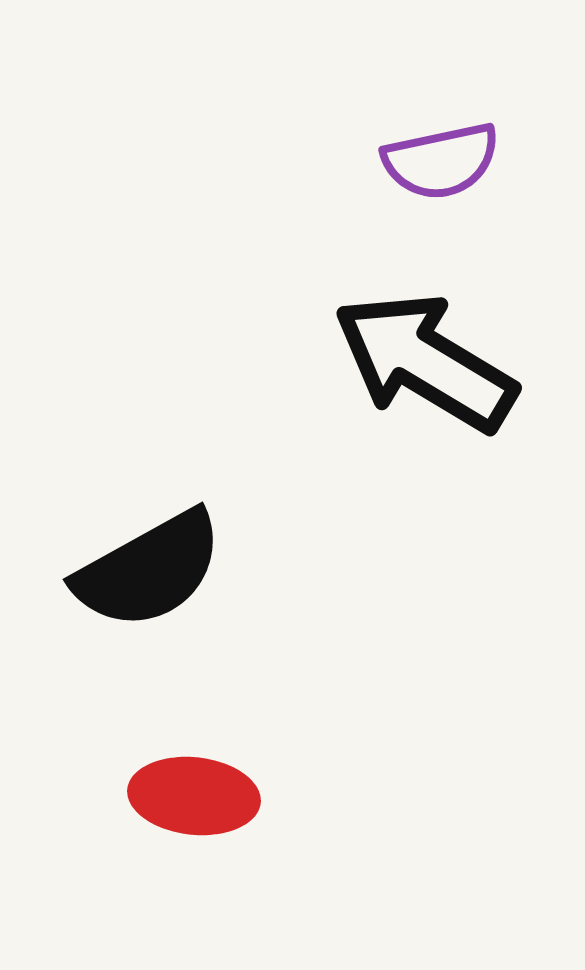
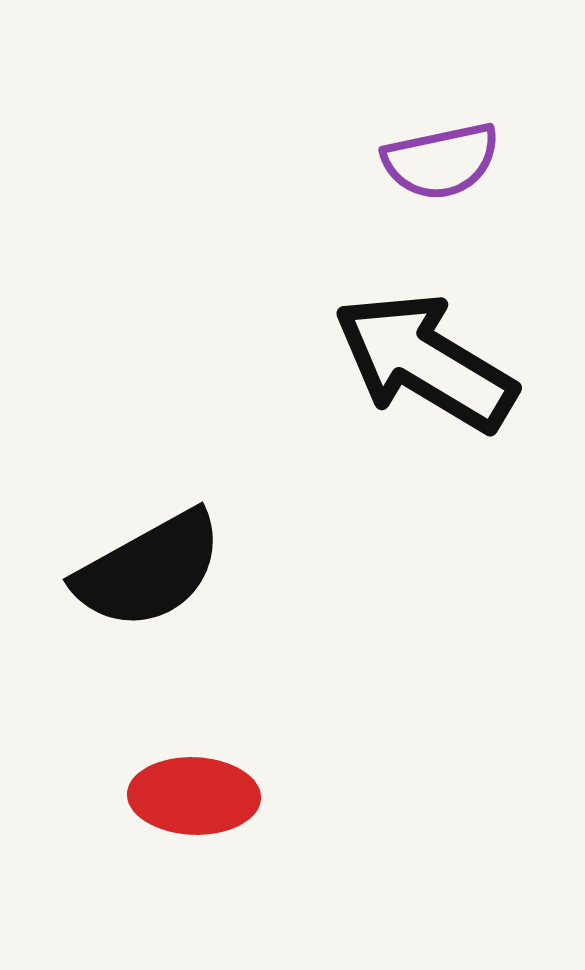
red ellipse: rotated 4 degrees counterclockwise
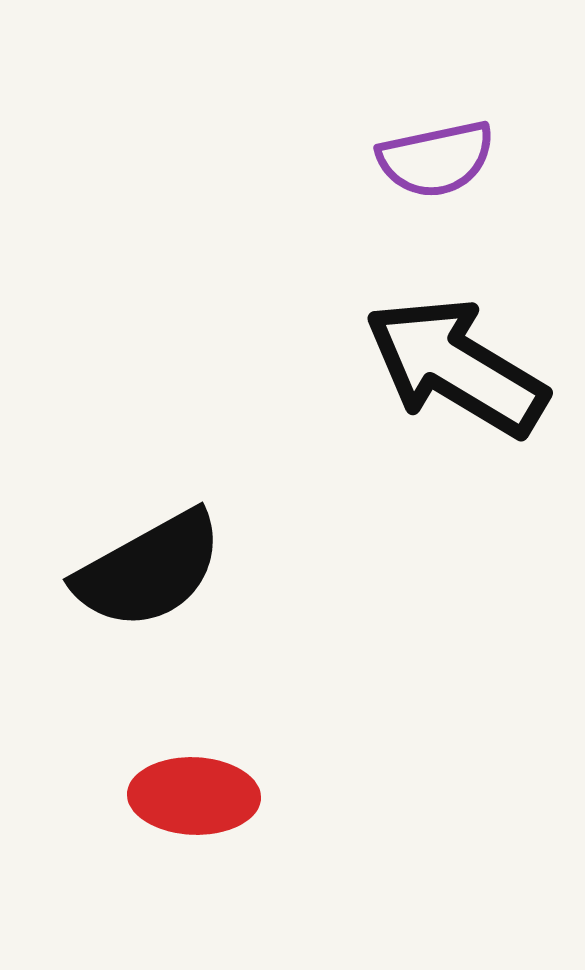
purple semicircle: moved 5 px left, 2 px up
black arrow: moved 31 px right, 5 px down
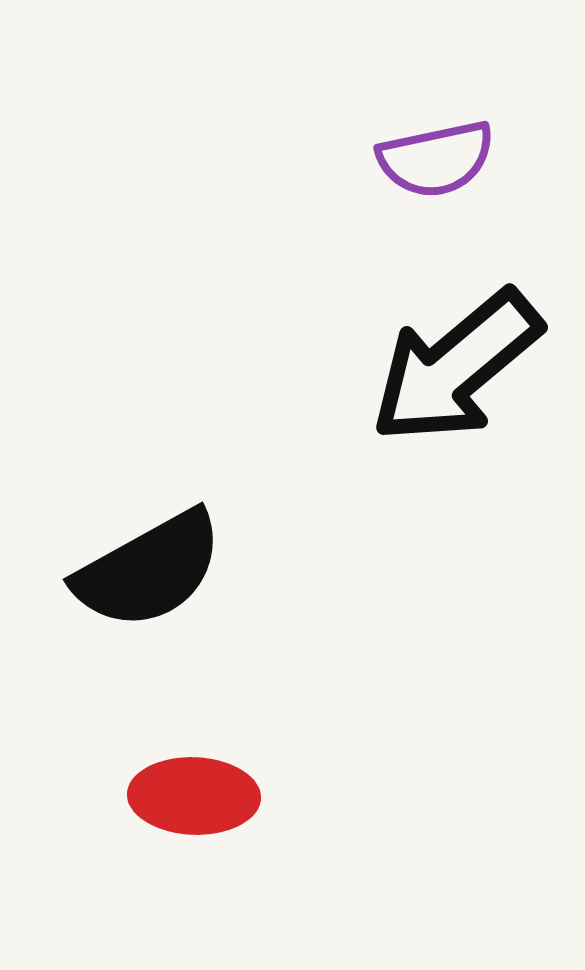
black arrow: rotated 71 degrees counterclockwise
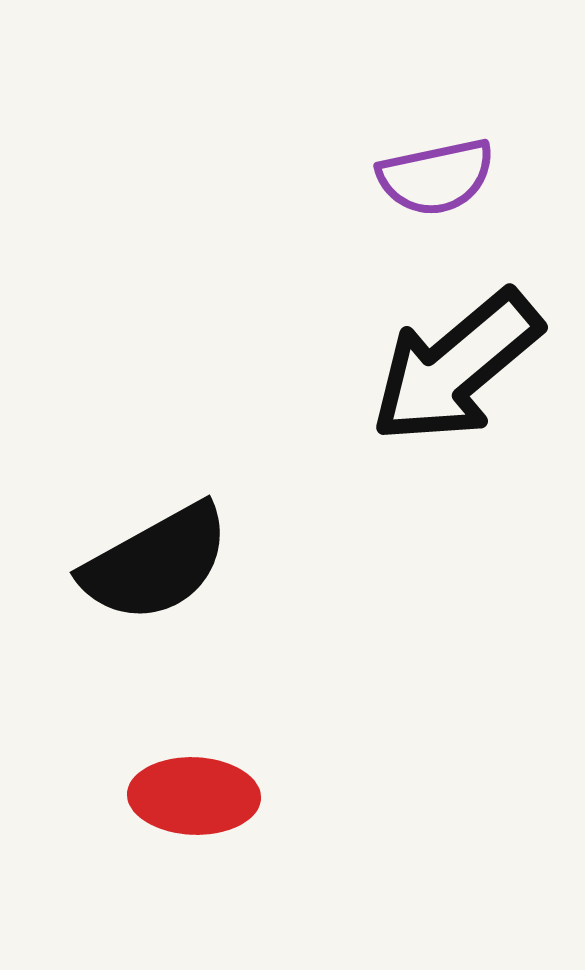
purple semicircle: moved 18 px down
black semicircle: moved 7 px right, 7 px up
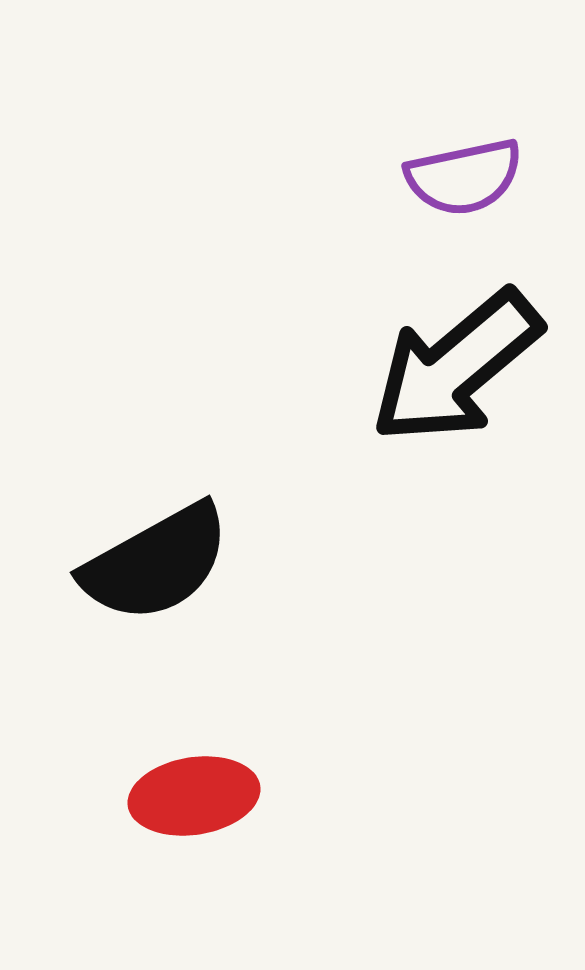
purple semicircle: moved 28 px right
red ellipse: rotated 11 degrees counterclockwise
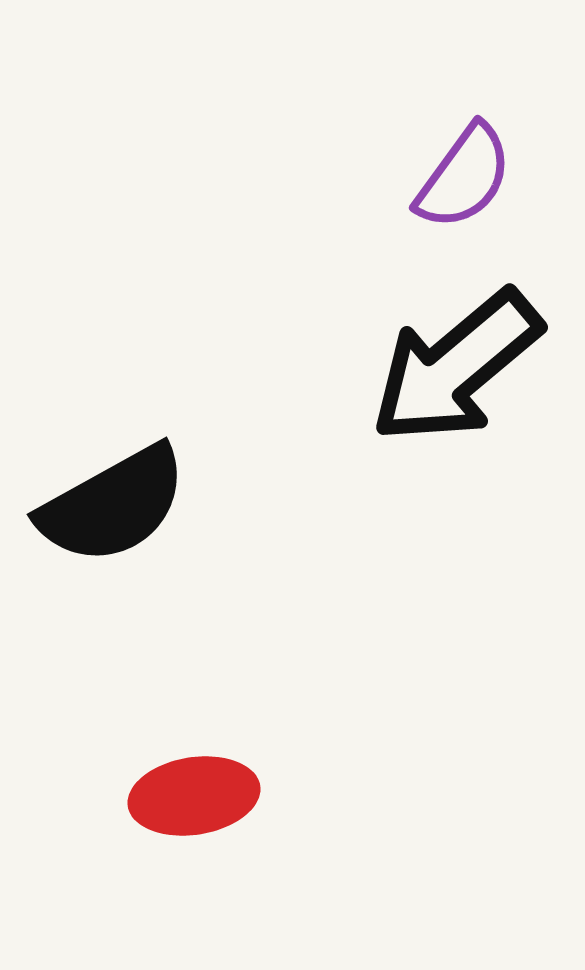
purple semicircle: rotated 42 degrees counterclockwise
black semicircle: moved 43 px left, 58 px up
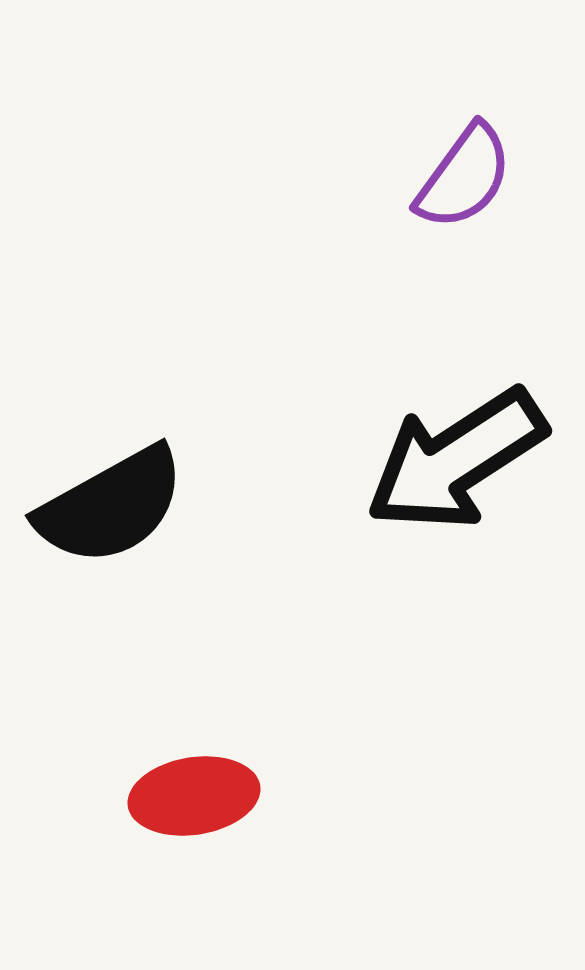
black arrow: moved 93 px down; rotated 7 degrees clockwise
black semicircle: moved 2 px left, 1 px down
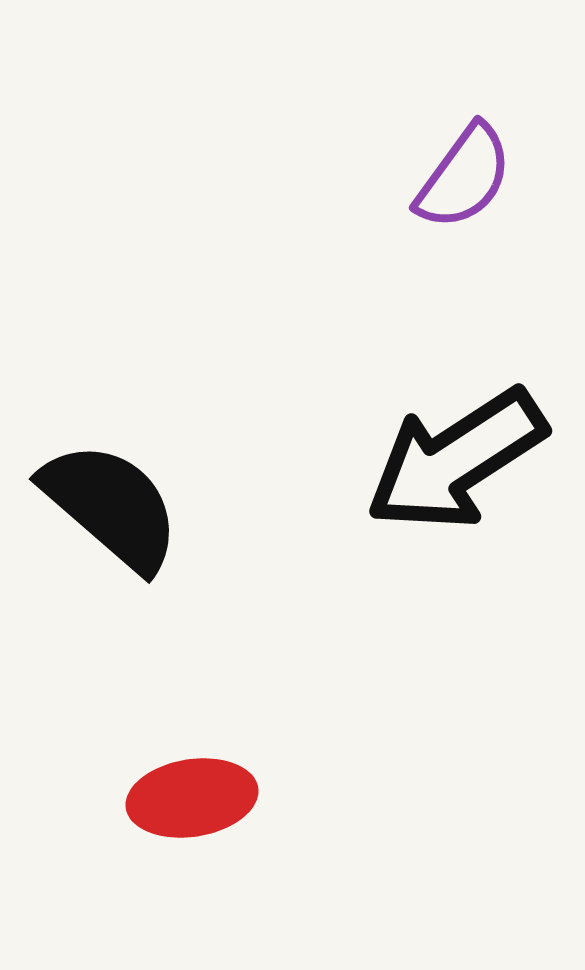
black semicircle: rotated 110 degrees counterclockwise
red ellipse: moved 2 px left, 2 px down
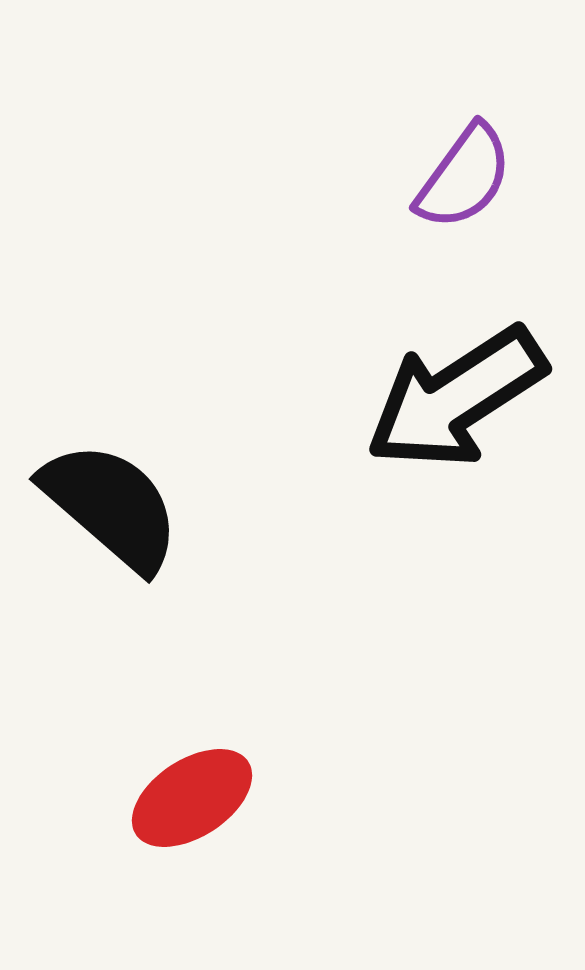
black arrow: moved 62 px up
red ellipse: rotated 24 degrees counterclockwise
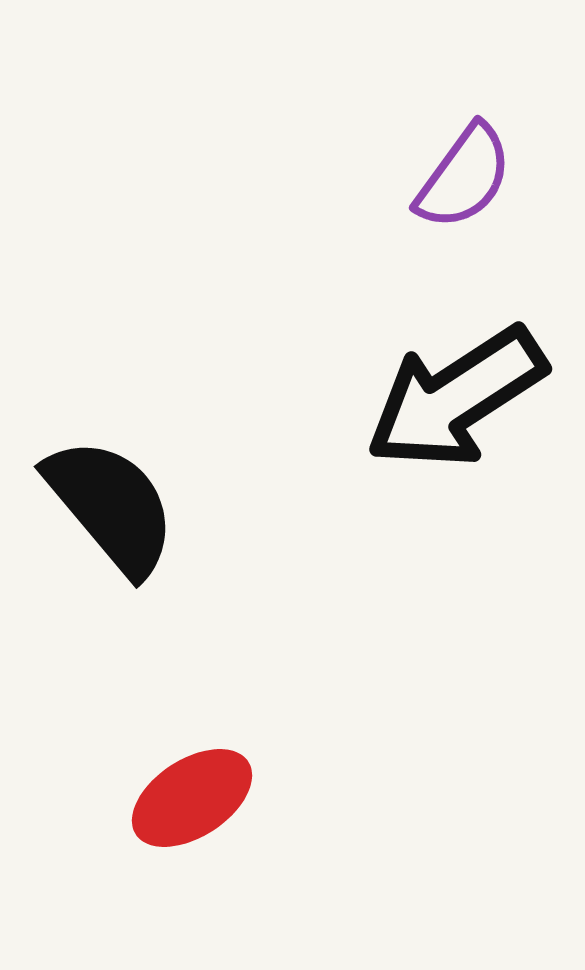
black semicircle: rotated 9 degrees clockwise
